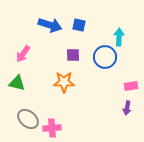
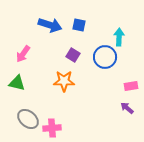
purple square: rotated 32 degrees clockwise
orange star: moved 1 px up
purple arrow: rotated 120 degrees clockwise
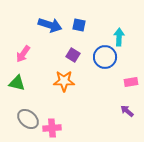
pink rectangle: moved 4 px up
purple arrow: moved 3 px down
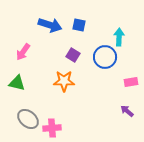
pink arrow: moved 2 px up
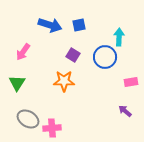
blue square: rotated 24 degrees counterclockwise
green triangle: rotated 48 degrees clockwise
purple arrow: moved 2 px left
gray ellipse: rotated 10 degrees counterclockwise
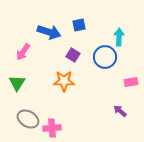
blue arrow: moved 1 px left, 7 px down
purple arrow: moved 5 px left
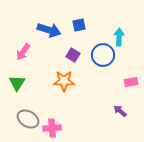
blue arrow: moved 2 px up
blue circle: moved 2 px left, 2 px up
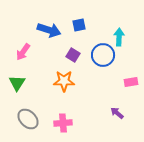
purple arrow: moved 3 px left, 2 px down
gray ellipse: rotated 15 degrees clockwise
pink cross: moved 11 px right, 5 px up
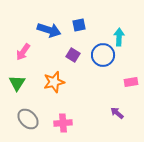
orange star: moved 10 px left, 1 px down; rotated 15 degrees counterclockwise
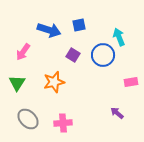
cyan arrow: rotated 24 degrees counterclockwise
